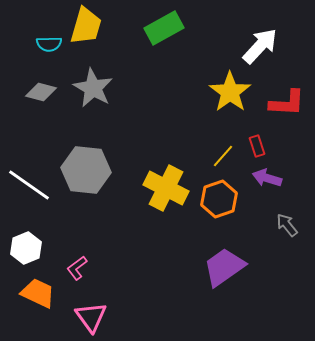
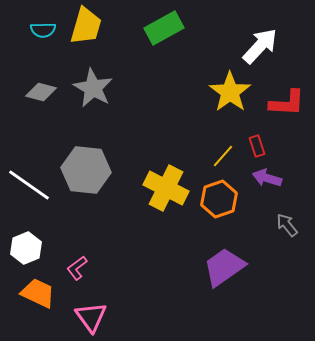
cyan semicircle: moved 6 px left, 14 px up
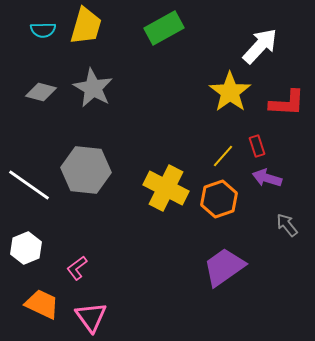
orange trapezoid: moved 4 px right, 11 px down
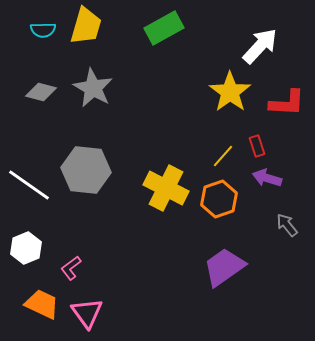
pink L-shape: moved 6 px left
pink triangle: moved 4 px left, 4 px up
